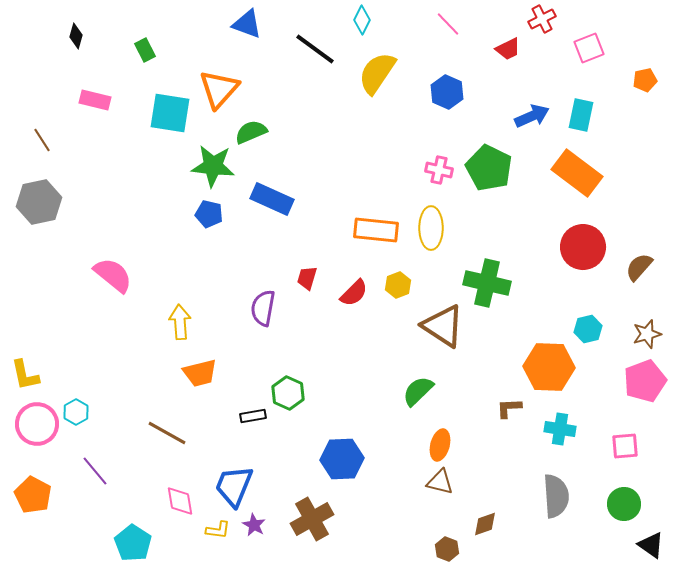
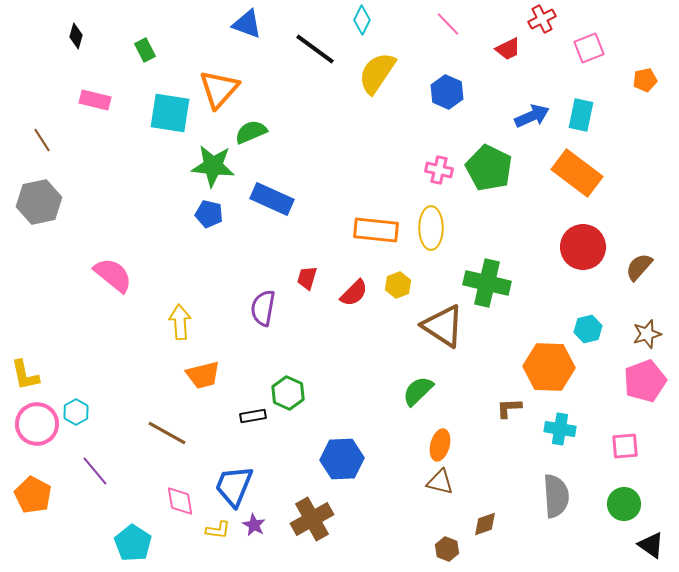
orange trapezoid at (200, 373): moved 3 px right, 2 px down
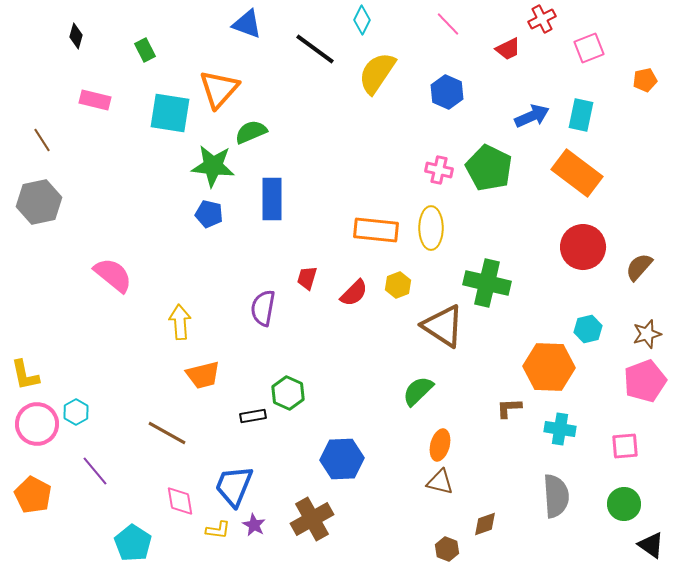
blue rectangle at (272, 199): rotated 66 degrees clockwise
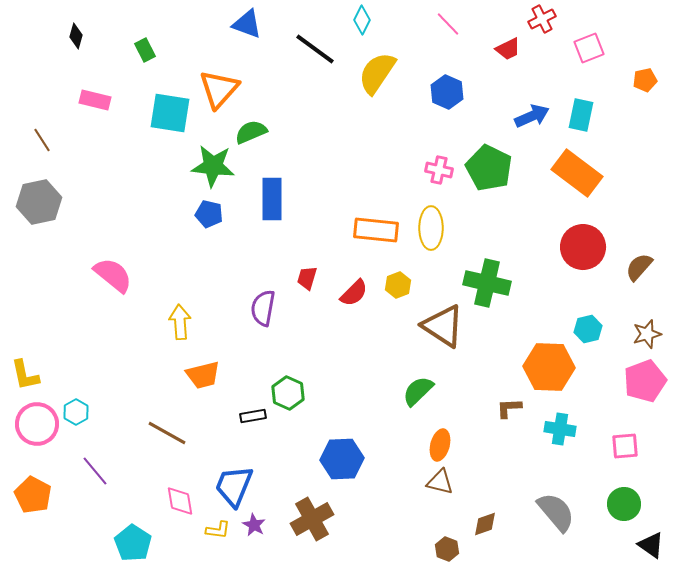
gray semicircle at (556, 496): moved 16 px down; rotated 36 degrees counterclockwise
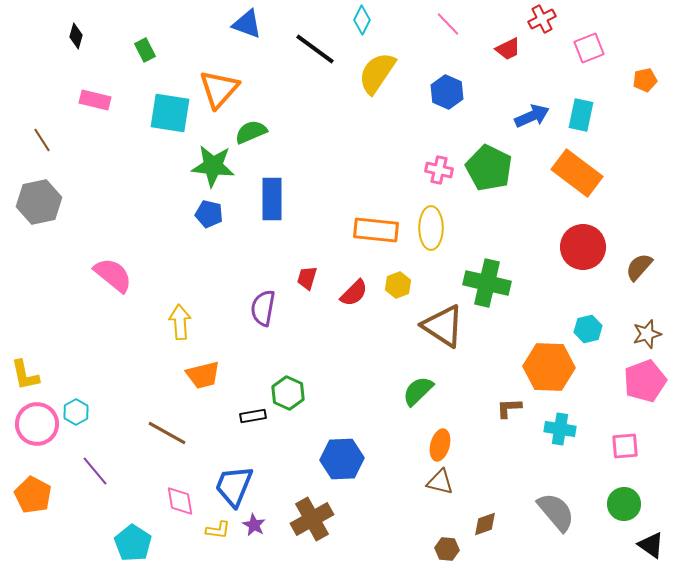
brown hexagon at (447, 549): rotated 15 degrees counterclockwise
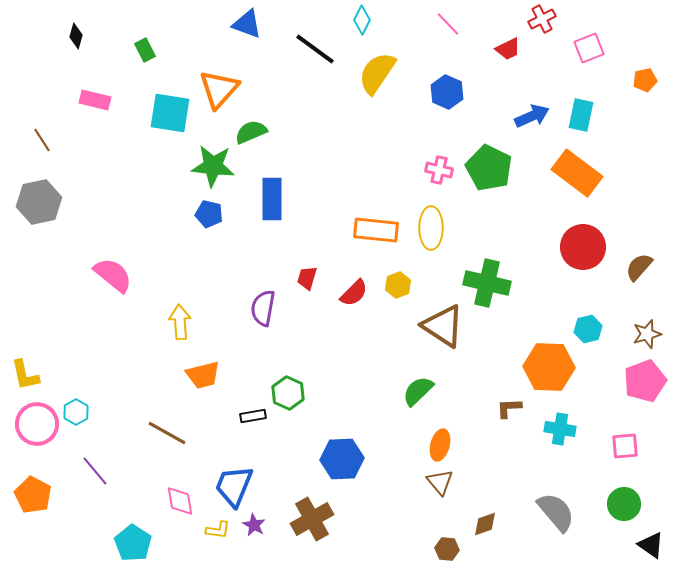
brown triangle at (440, 482): rotated 36 degrees clockwise
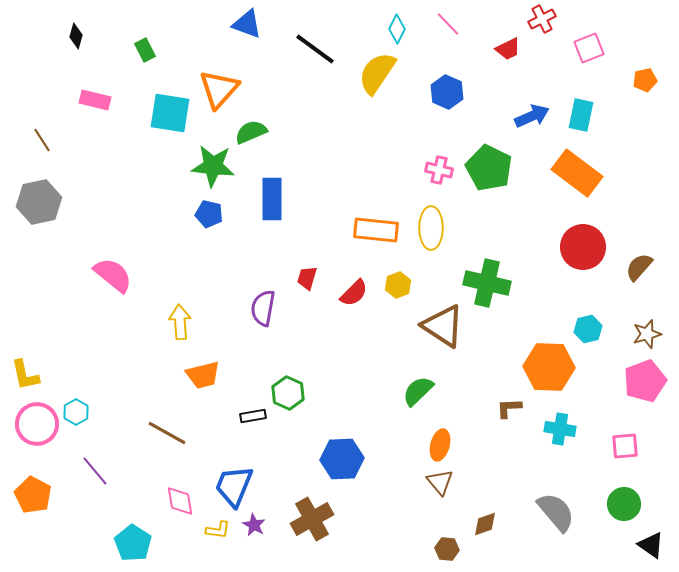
cyan diamond at (362, 20): moved 35 px right, 9 px down
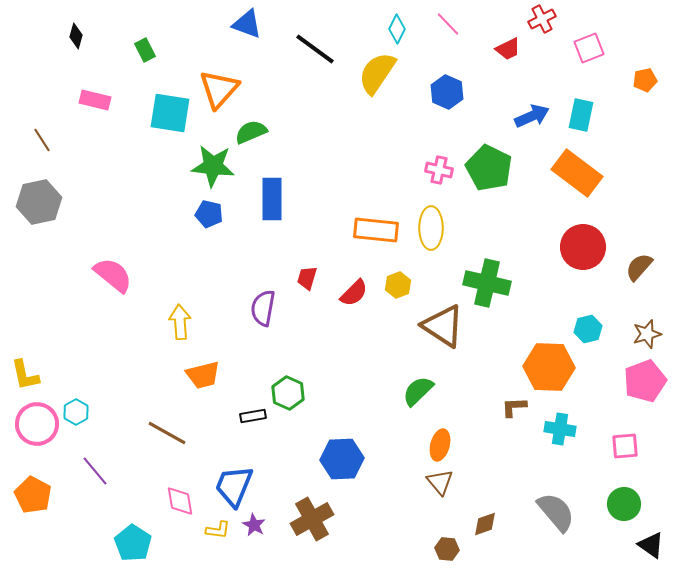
brown L-shape at (509, 408): moved 5 px right, 1 px up
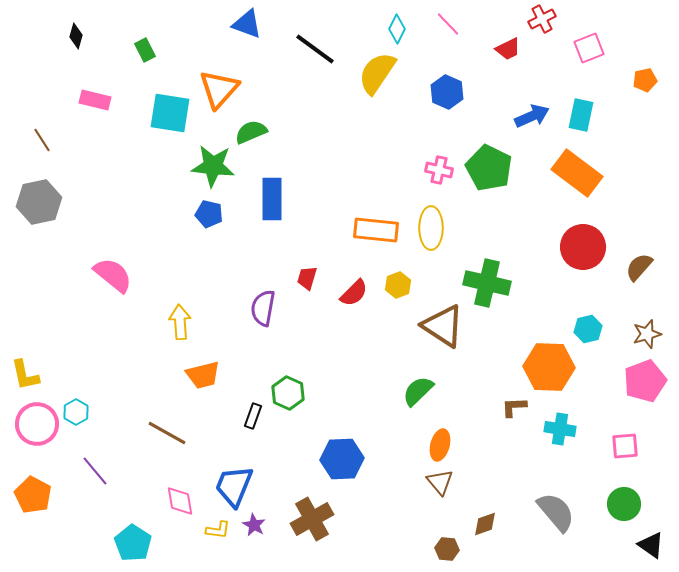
black rectangle at (253, 416): rotated 60 degrees counterclockwise
